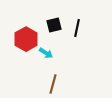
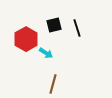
black line: rotated 30 degrees counterclockwise
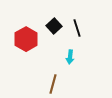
black square: moved 1 px down; rotated 28 degrees counterclockwise
cyan arrow: moved 24 px right, 4 px down; rotated 64 degrees clockwise
